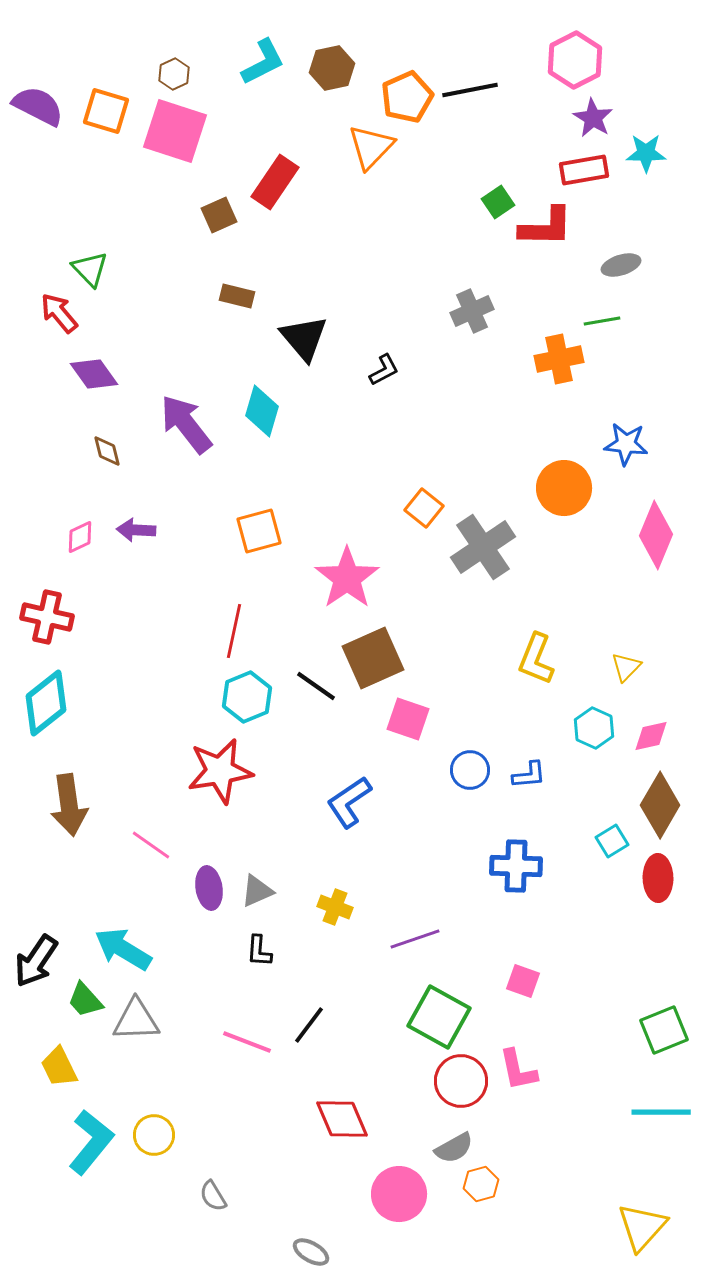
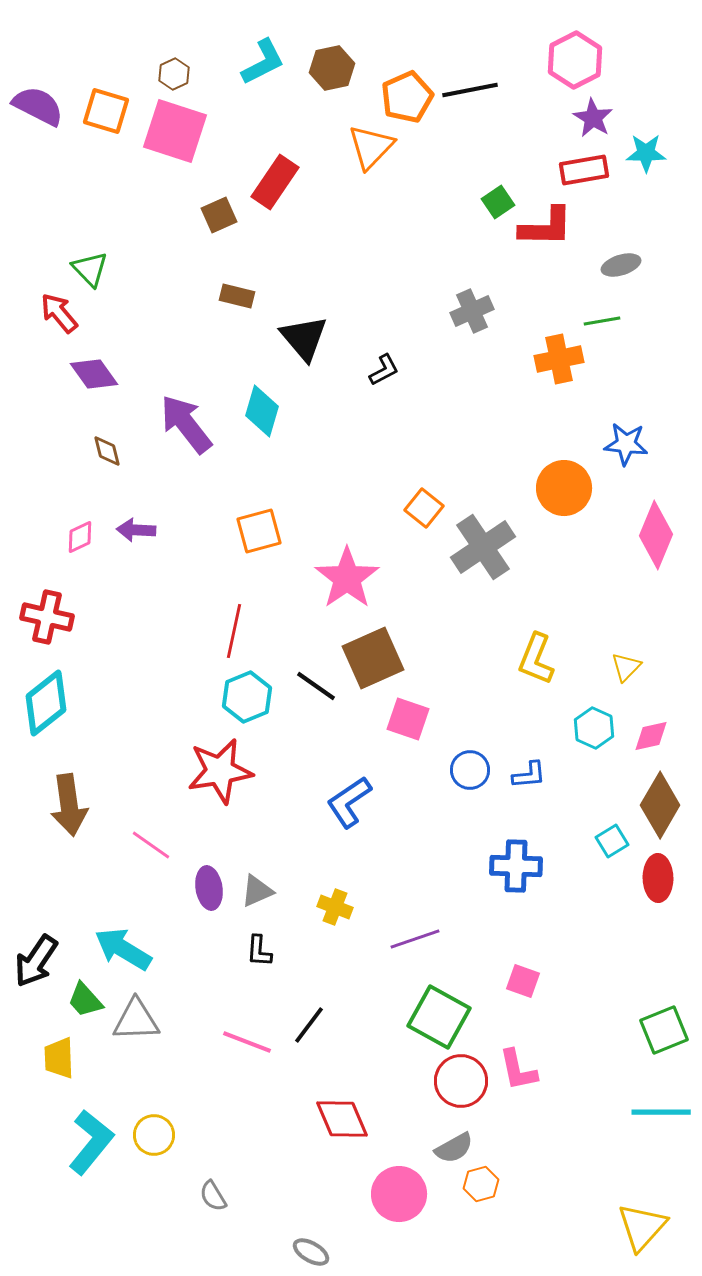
yellow trapezoid at (59, 1067): moved 9 px up; rotated 24 degrees clockwise
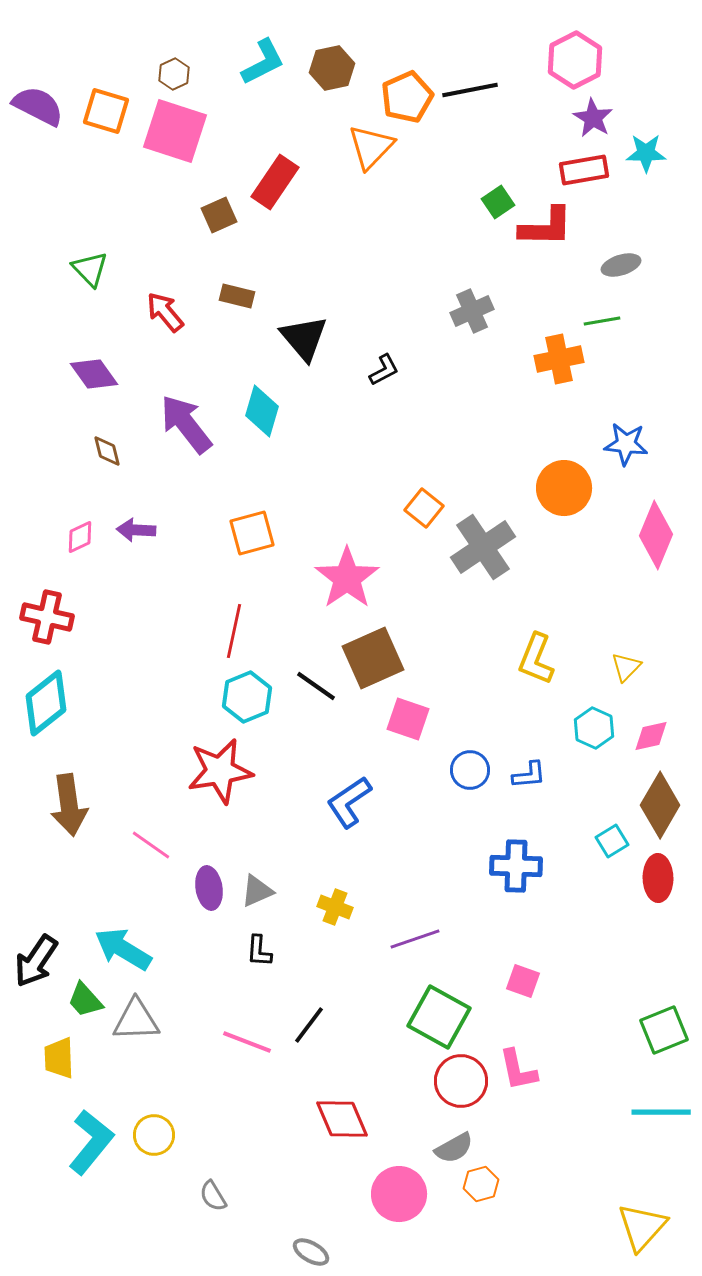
red arrow at (59, 313): moved 106 px right, 1 px up
orange square at (259, 531): moved 7 px left, 2 px down
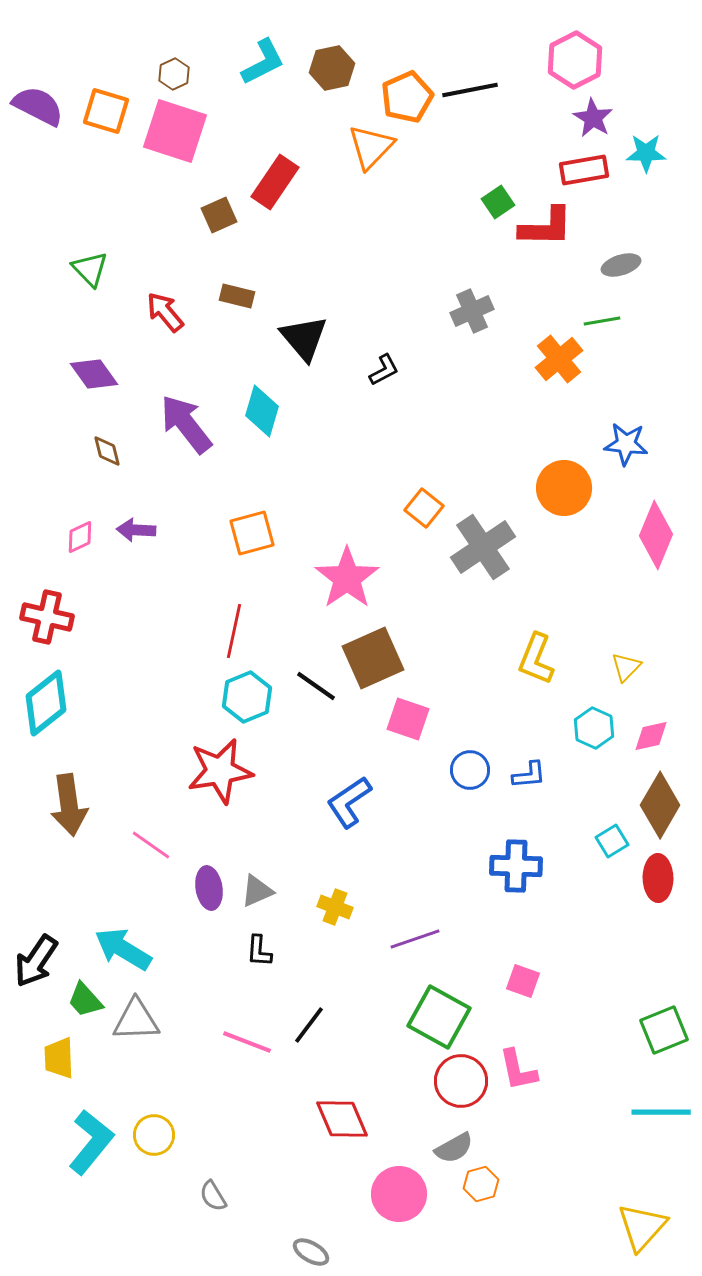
orange cross at (559, 359): rotated 27 degrees counterclockwise
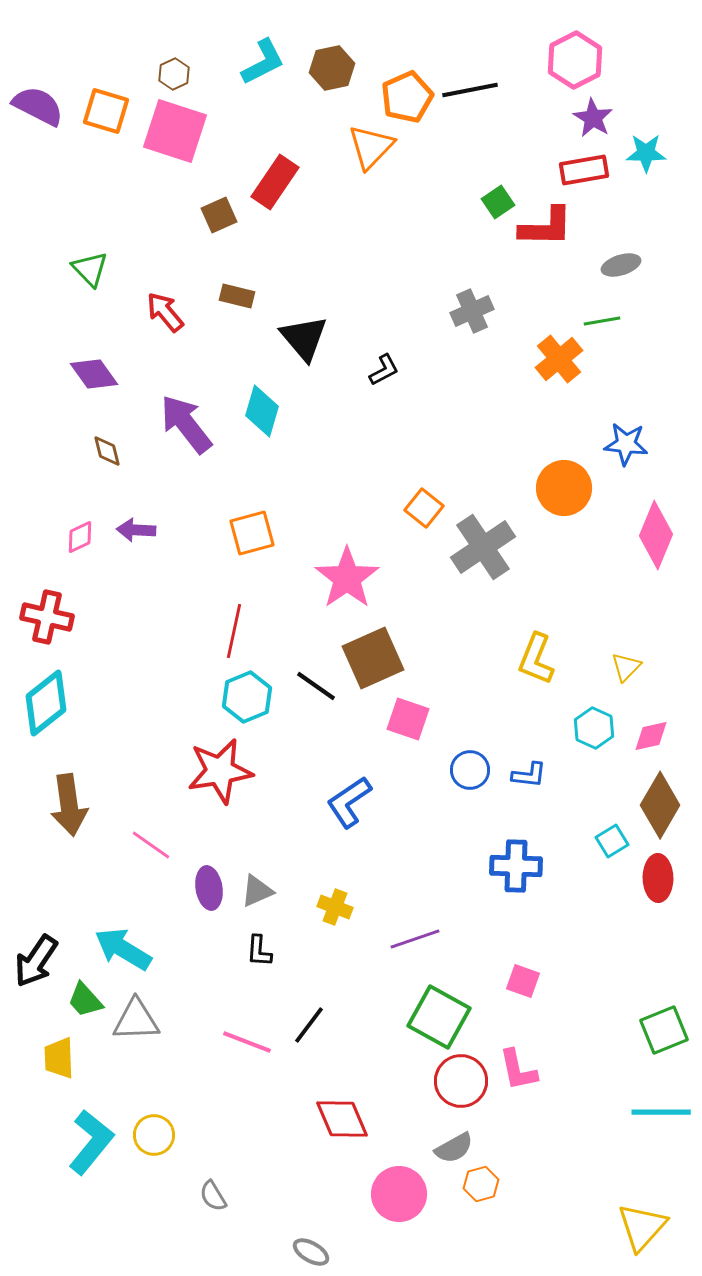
blue L-shape at (529, 775): rotated 12 degrees clockwise
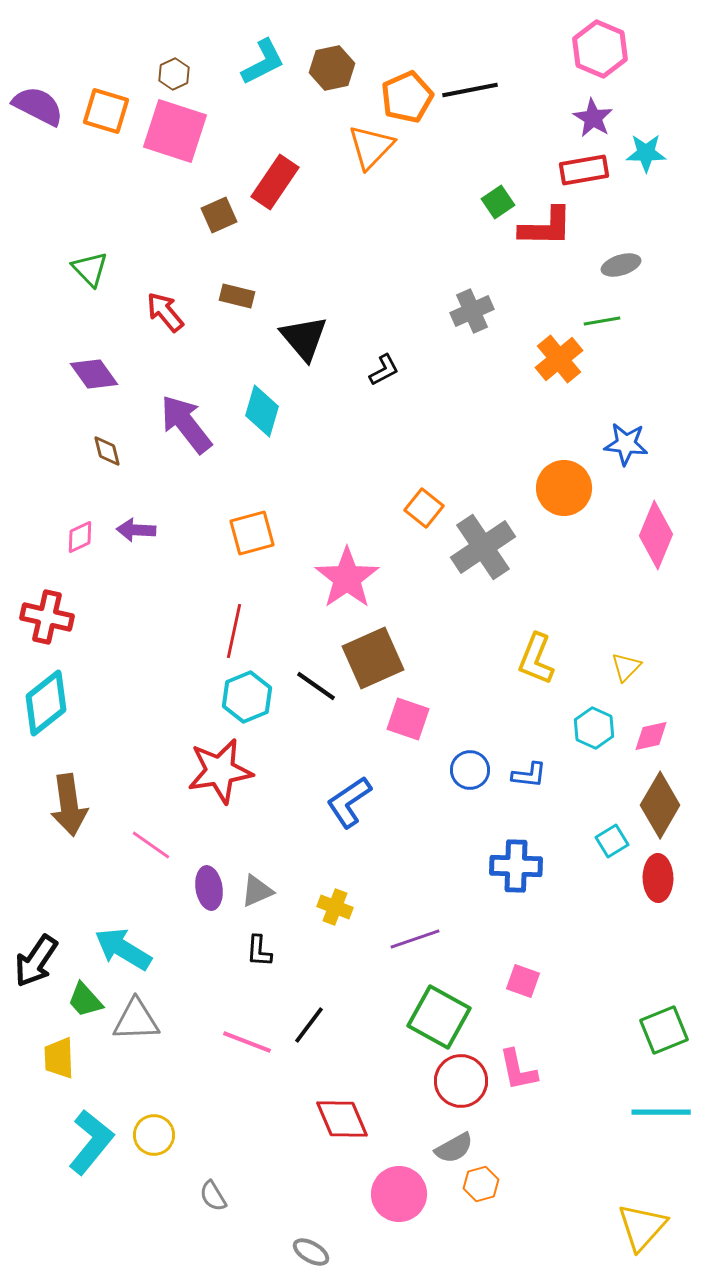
pink hexagon at (575, 60): moved 25 px right, 11 px up; rotated 10 degrees counterclockwise
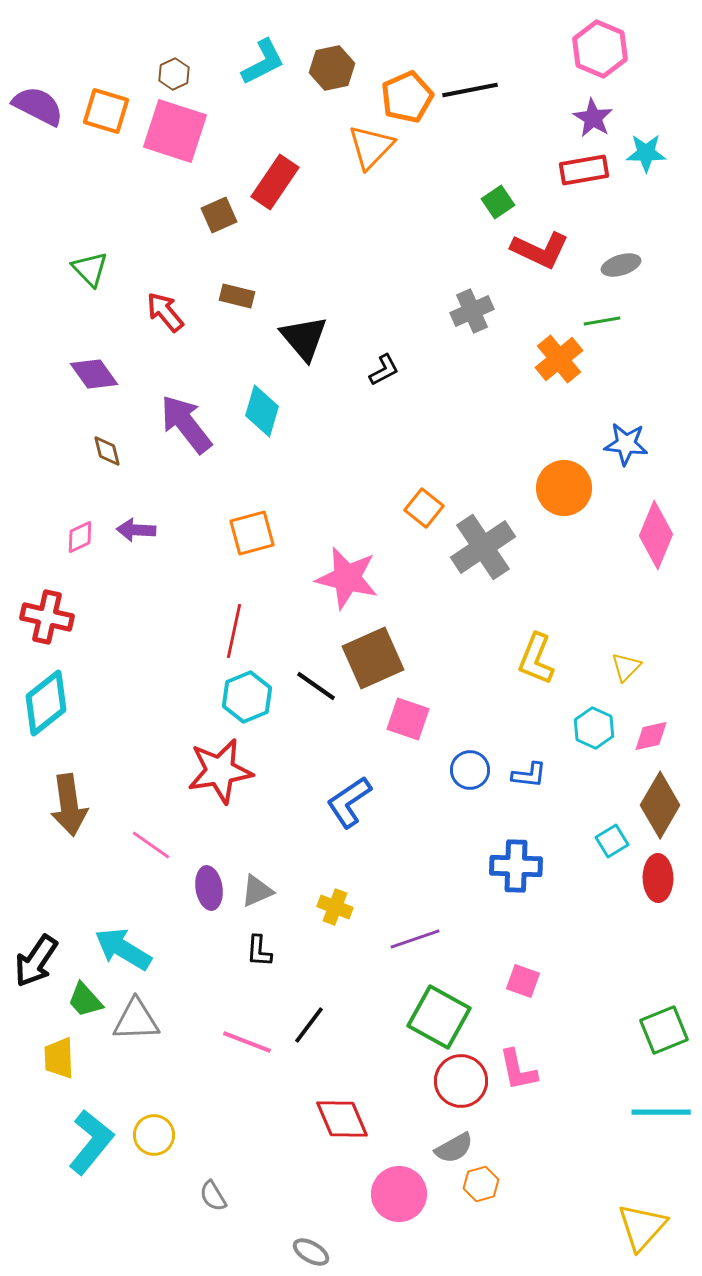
red L-shape at (546, 227): moved 6 px left, 23 px down; rotated 24 degrees clockwise
pink star at (347, 578): rotated 24 degrees counterclockwise
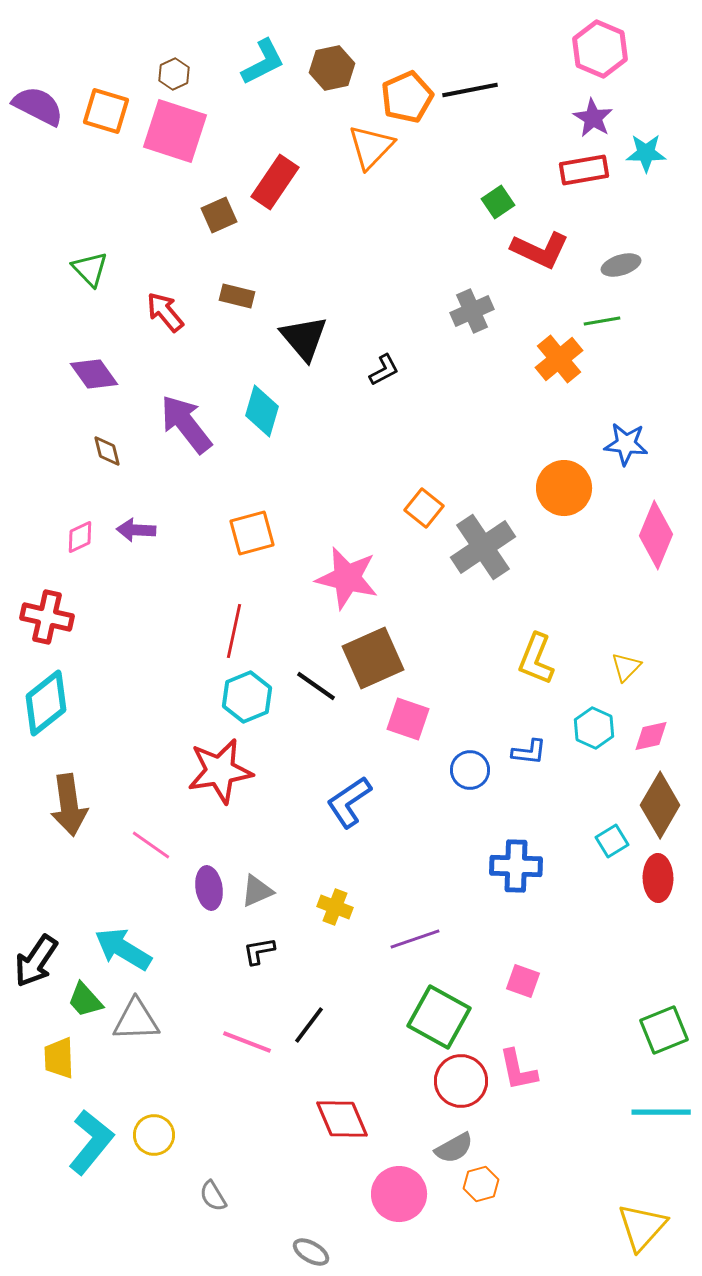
blue L-shape at (529, 775): moved 23 px up
black L-shape at (259, 951): rotated 76 degrees clockwise
